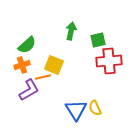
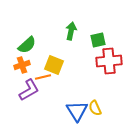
blue triangle: moved 1 px right, 1 px down
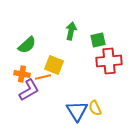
orange cross: moved 9 px down; rotated 28 degrees clockwise
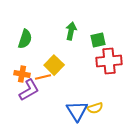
green semicircle: moved 2 px left, 6 px up; rotated 30 degrees counterclockwise
yellow square: rotated 24 degrees clockwise
yellow semicircle: rotated 84 degrees counterclockwise
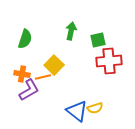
blue triangle: rotated 20 degrees counterclockwise
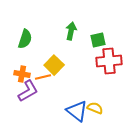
purple L-shape: moved 1 px left, 1 px down
yellow semicircle: rotated 140 degrees counterclockwise
